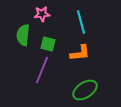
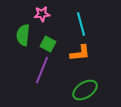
cyan line: moved 2 px down
green square: rotated 14 degrees clockwise
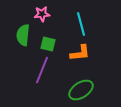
green square: rotated 14 degrees counterclockwise
green ellipse: moved 4 px left
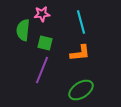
cyan line: moved 2 px up
green semicircle: moved 5 px up
green square: moved 3 px left, 1 px up
